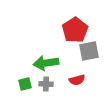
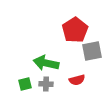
gray square: moved 3 px right
green arrow: rotated 20 degrees clockwise
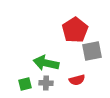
gray cross: moved 1 px up
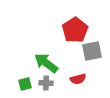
green arrow: rotated 25 degrees clockwise
red semicircle: moved 1 px right, 1 px up
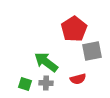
red pentagon: moved 1 px left, 1 px up
green arrow: moved 1 px up
green square: rotated 32 degrees clockwise
